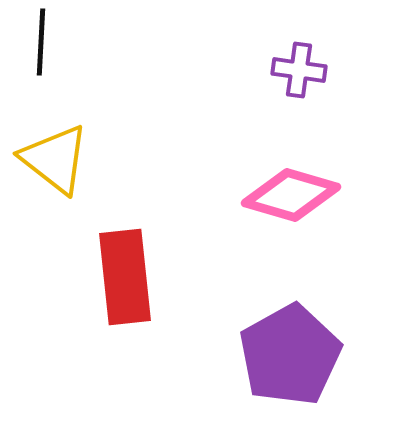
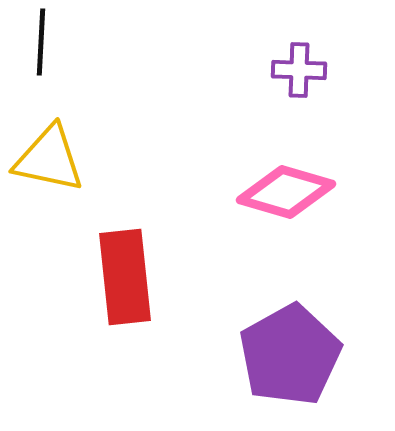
purple cross: rotated 6 degrees counterclockwise
yellow triangle: moved 6 px left; rotated 26 degrees counterclockwise
pink diamond: moved 5 px left, 3 px up
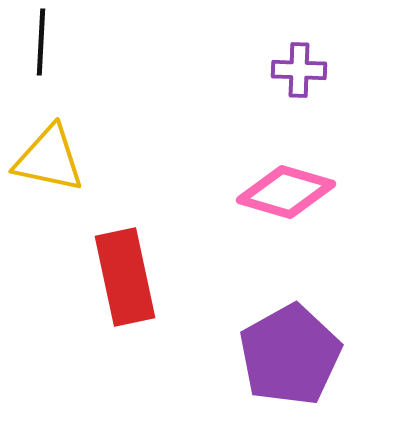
red rectangle: rotated 6 degrees counterclockwise
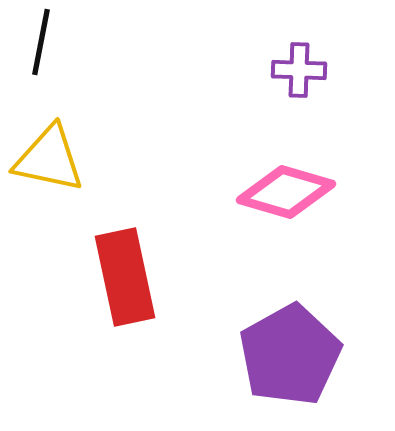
black line: rotated 8 degrees clockwise
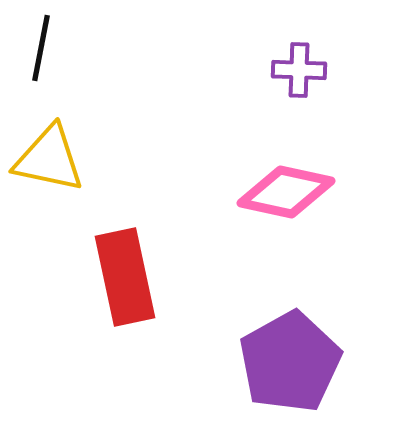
black line: moved 6 px down
pink diamond: rotated 4 degrees counterclockwise
purple pentagon: moved 7 px down
